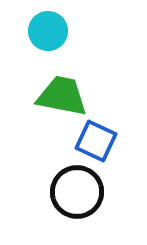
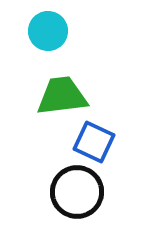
green trapezoid: rotated 18 degrees counterclockwise
blue square: moved 2 px left, 1 px down
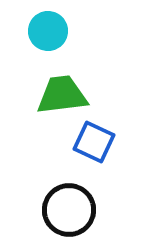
green trapezoid: moved 1 px up
black circle: moved 8 px left, 18 px down
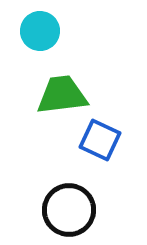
cyan circle: moved 8 px left
blue square: moved 6 px right, 2 px up
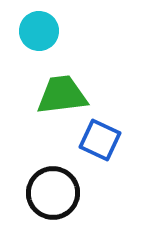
cyan circle: moved 1 px left
black circle: moved 16 px left, 17 px up
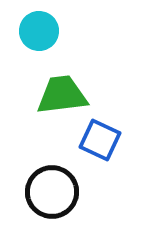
black circle: moved 1 px left, 1 px up
